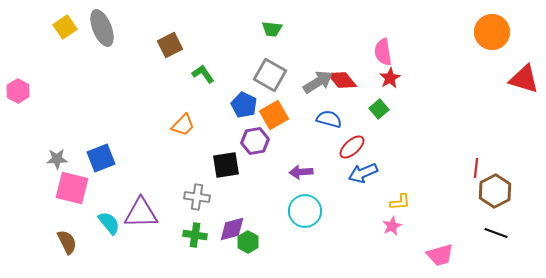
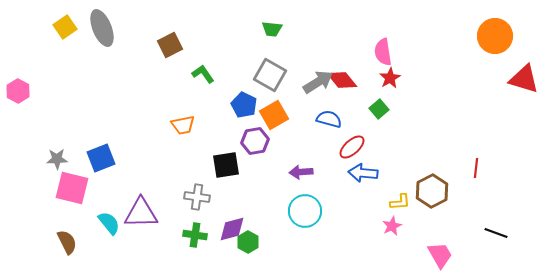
orange circle: moved 3 px right, 4 px down
orange trapezoid: rotated 35 degrees clockwise
blue arrow: rotated 28 degrees clockwise
brown hexagon: moved 63 px left
pink trapezoid: rotated 104 degrees counterclockwise
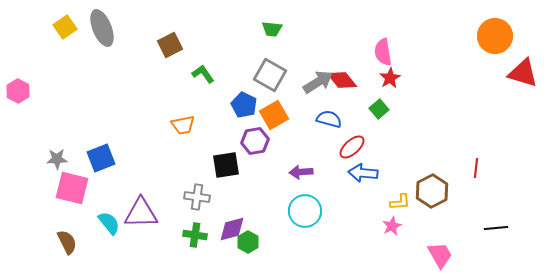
red triangle: moved 1 px left, 6 px up
black line: moved 5 px up; rotated 25 degrees counterclockwise
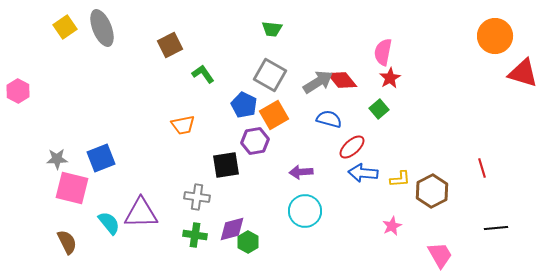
pink semicircle: rotated 20 degrees clockwise
red line: moved 6 px right; rotated 24 degrees counterclockwise
yellow L-shape: moved 23 px up
